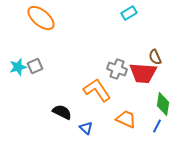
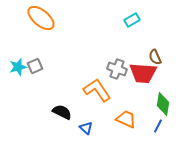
cyan rectangle: moved 3 px right, 7 px down
blue line: moved 1 px right
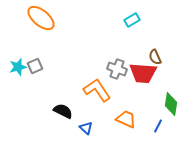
green diamond: moved 8 px right
black semicircle: moved 1 px right, 1 px up
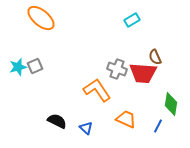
black semicircle: moved 6 px left, 10 px down
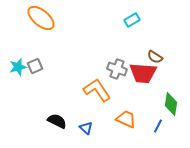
brown semicircle: rotated 35 degrees counterclockwise
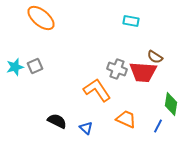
cyan rectangle: moved 1 px left, 1 px down; rotated 42 degrees clockwise
cyan star: moved 3 px left
red trapezoid: moved 1 px up
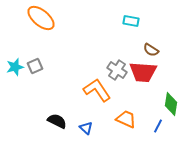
brown semicircle: moved 4 px left, 7 px up
gray cross: moved 1 px down; rotated 12 degrees clockwise
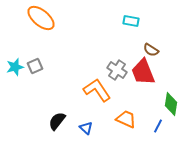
red trapezoid: rotated 64 degrees clockwise
black semicircle: rotated 78 degrees counterclockwise
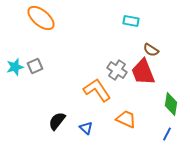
blue line: moved 9 px right, 8 px down
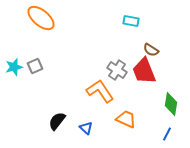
cyan star: moved 1 px left
red trapezoid: moved 1 px right, 1 px up
orange L-shape: moved 3 px right, 1 px down
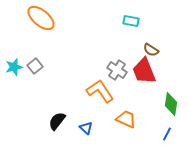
gray square: rotated 14 degrees counterclockwise
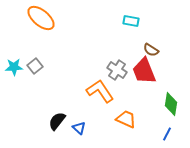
cyan star: rotated 12 degrees clockwise
blue triangle: moved 7 px left
